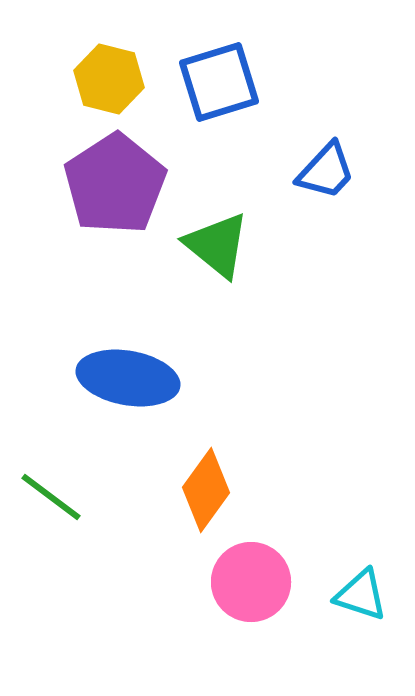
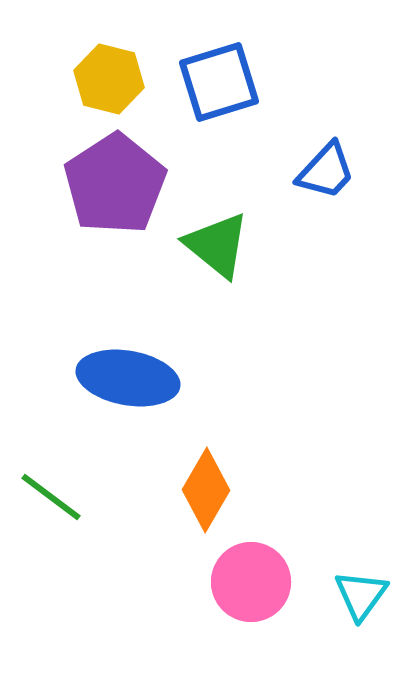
orange diamond: rotated 6 degrees counterclockwise
cyan triangle: rotated 48 degrees clockwise
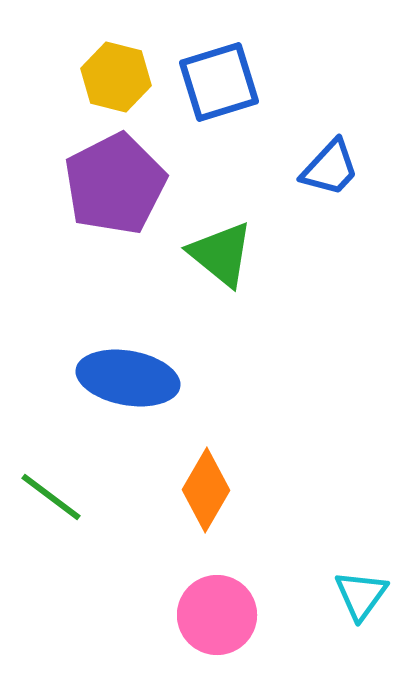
yellow hexagon: moved 7 px right, 2 px up
blue trapezoid: moved 4 px right, 3 px up
purple pentagon: rotated 6 degrees clockwise
green triangle: moved 4 px right, 9 px down
pink circle: moved 34 px left, 33 px down
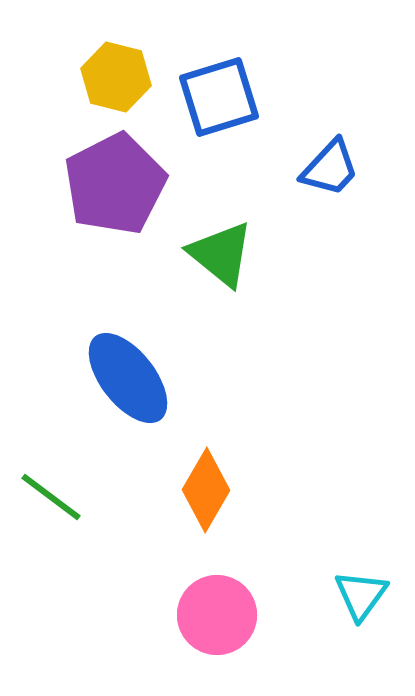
blue square: moved 15 px down
blue ellipse: rotated 42 degrees clockwise
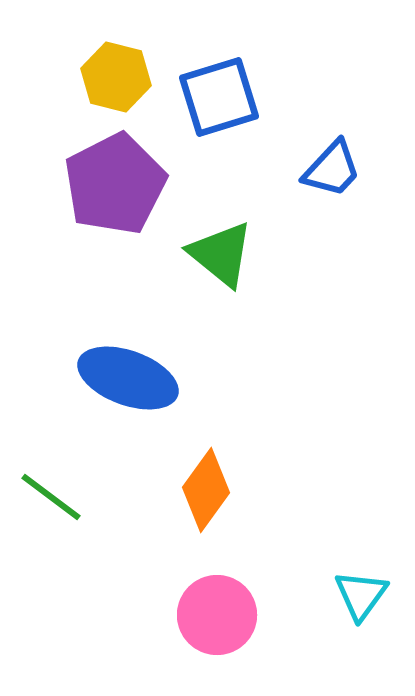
blue trapezoid: moved 2 px right, 1 px down
blue ellipse: rotated 32 degrees counterclockwise
orange diamond: rotated 6 degrees clockwise
